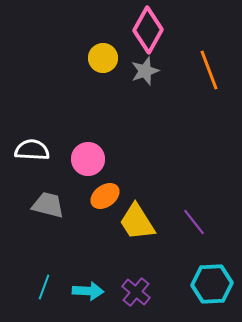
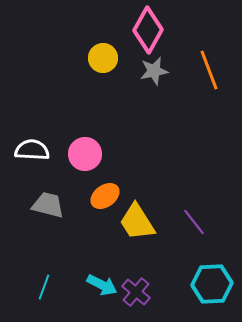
gray star: moved 9 px right; rotated 8 degrees clockwise
pink circle: moved 3 px left, 5 px up
cyan arrow: moved 14 px right, 6 px up; rotated 24 degrees clockwise
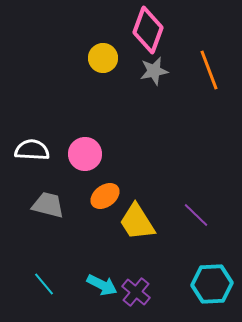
pink diamond: rotated 9 degrees counterclockwise
purple line: moved 2 px right, 7 px up; rotated 8 degrees counterclockwise
cyan line: moved 3 px up; rotated 60 degrees counterclockwise
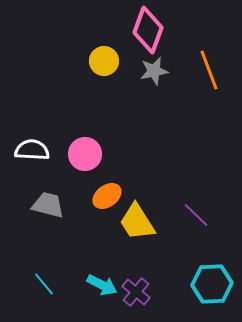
yellow circle: moved 1 px right, 3 px down
orange ellipse: moved 2 px right
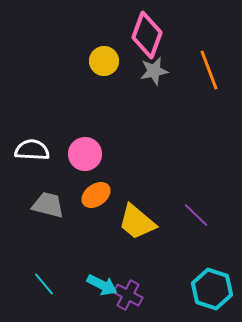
pink diamond: moved 1 px left, 5 px down
orange ellipse: moved 11 px left, 1 px up
yellow trapezoid: rotated 18 degrees counterclockwise
cyan hexagon: moved 5 px down; rotated 21 degrees clockwise
purple cross: moved 8 px left, 3 px down; rotated 12 degrees counterclockwise
